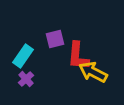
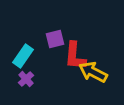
red L-shape: moved 3 px left
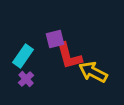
red L-shape: moved 6 px left; rotated 20 degrees counterclockwise
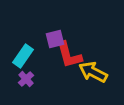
red L-shape: moved 1 px up
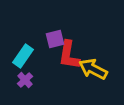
red L-shape: rotated 24 degrees clockwise
yellow arrow: moved 3 px up
purple cross: moved 1 px left, 1 px down
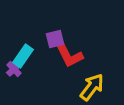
red L-shape: rotated 36 degrees counterclockwise
yellow arrow: moved 1 px left, 18 px down; rotated 100 degrees clockwise
purple cross: moved 11 px left, 11 px up
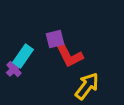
yellow arrow: moved 5 px left, 1 px up
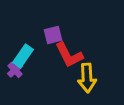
purple square: moved 2 px left, 4 px up
purple cross: moved 1 px right, 1 px down
yellow arrow: moved 8 px up; rotated 140 degrees clockwise
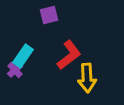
purple square: moved 4 px left, 20 px up
red L-shape: rotated 100 degrees counterclockwise
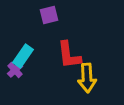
red L-shape: rotated 120 degrees clockwise
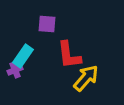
purple square: moved 2 px left, 9 px down; rotated 18 degrees clockwise
purple cross: rotated 21 degrees clockwise
yellow arrow: moved 1 px left; rotated 136 degrees counterclockwise
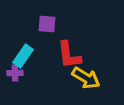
purple cross: moved 3 px down; rotated 21 degrees clockwise
yellow arrow: rotated 80 degrees clockwise
